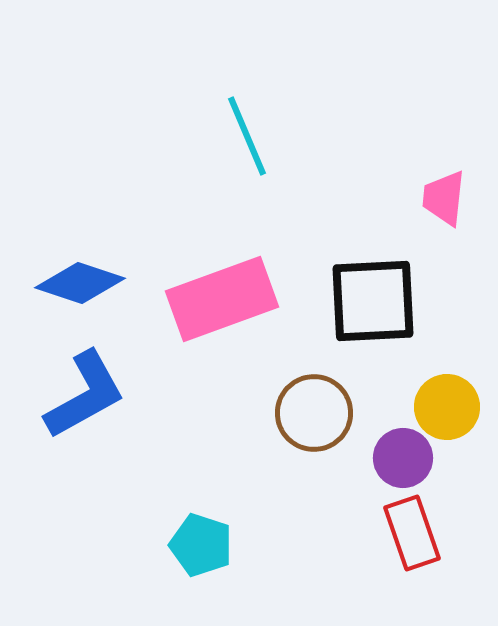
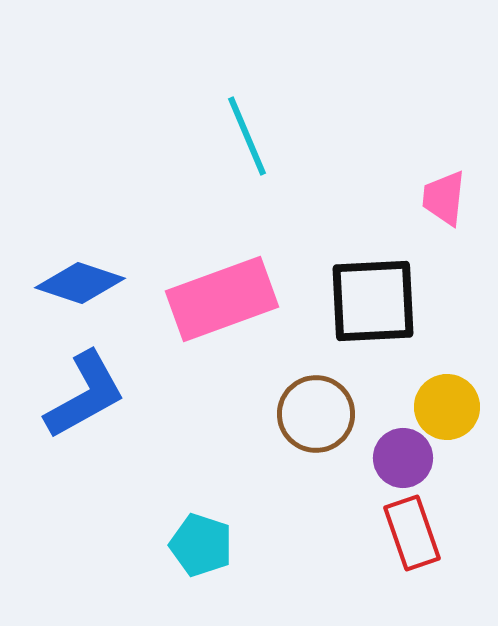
brown circle: moved 2 px right, 1 px down
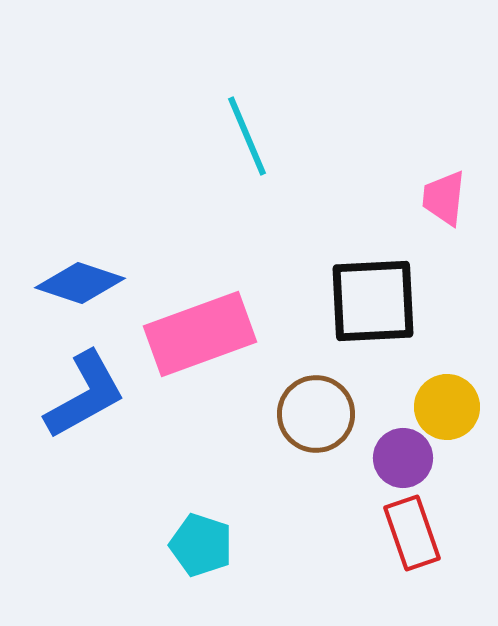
pink rectangle: moved 22 px left, 35 px down
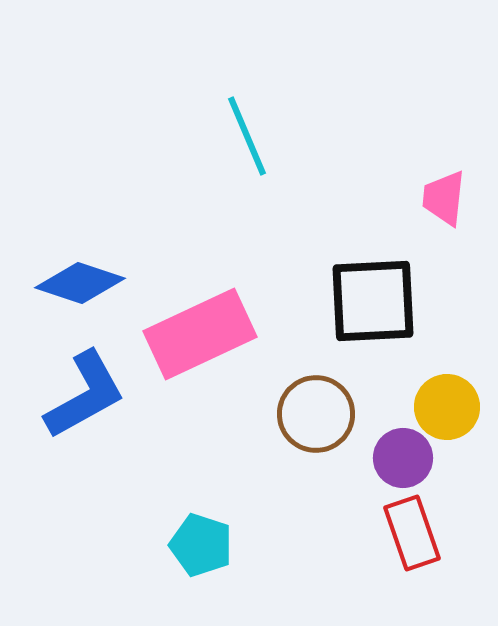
pink rectangle: rotated 5 degrees counterclockwise
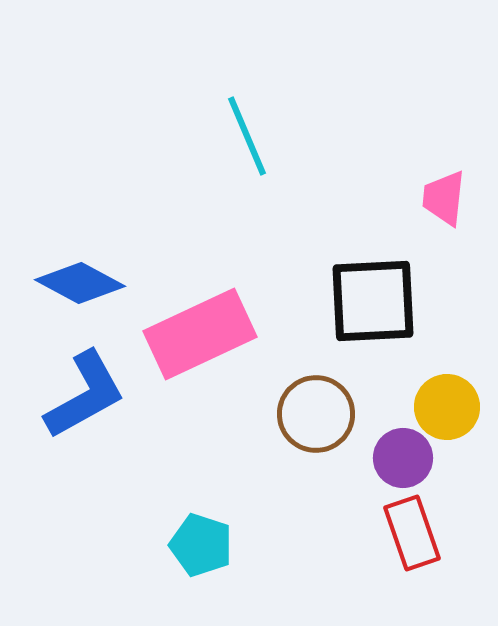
blue diamond: rotated 10 degrees clockwise
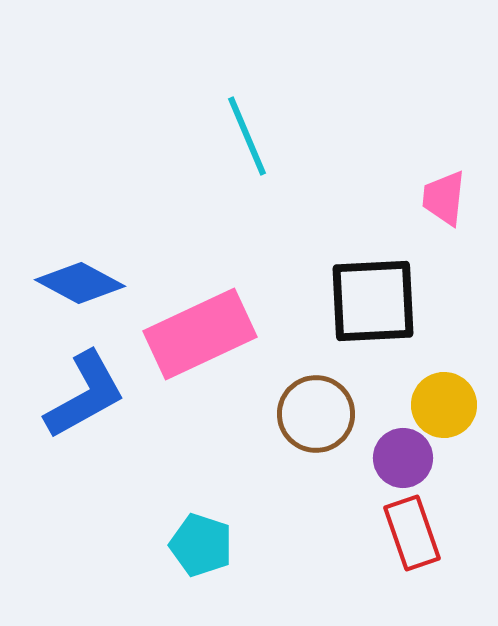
yellow circle: moved 3 px left, 2 px up
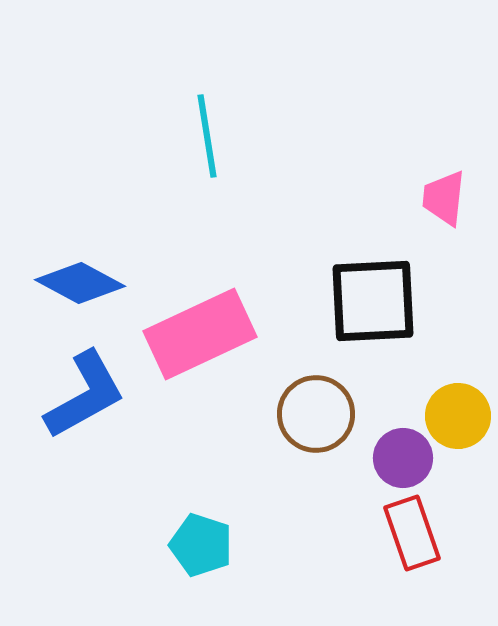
cyan line: moved 40 px left; rotated 14 degrees clockwise
yellow circle: moved 14 px right, 11 px down
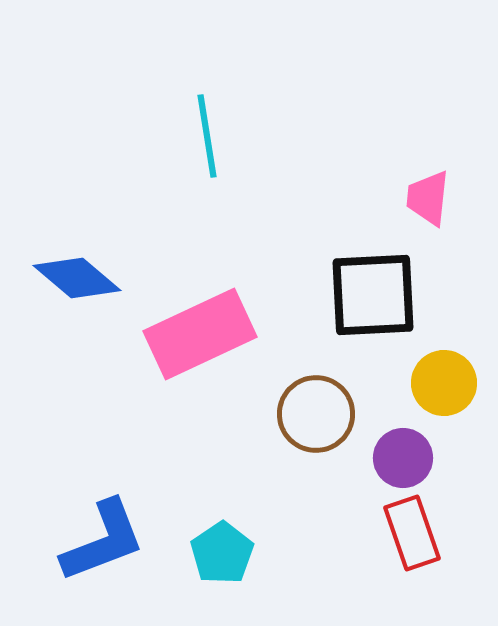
pink trapezoid: moved 16 px left
blue diamond: moved 3 px left, 5 px up; rotated 12 degrees clockwise
black square: moved 6 px up
blue L-shape: moved 18 px right, 146 px down; rotated 8 degrees clockwise
yellow circle: moved 14 px left, 33 px up
cyan pentagon: moved 21 px right, 8 px down; rotated 20 degrees clockwise
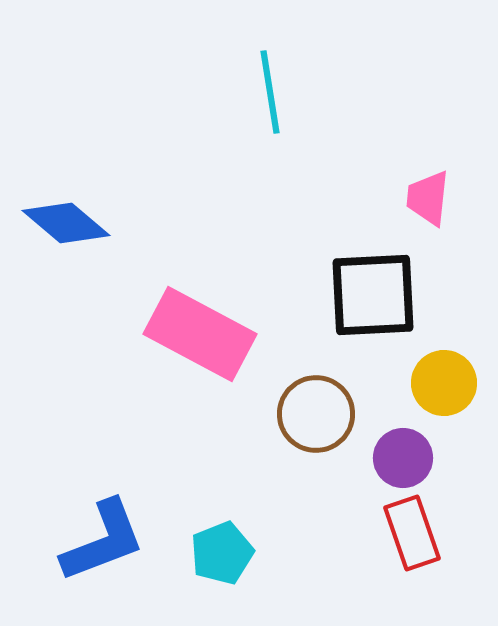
cyan line: moved 63 px right, 44 px up
blue diamond: moved 11 px left, 55 px up
pink rectangle: rotated 53 degrees clockwise
cyan pentagon: rotated 12 degrees clockwise
